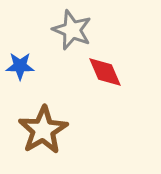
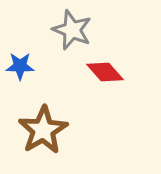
red diamond: rotated 18 degrees counterclockwise
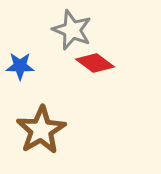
red diamond: moved 10 px left, 9 px up; rotated 12 degrees counterclockwise
brown star: moved 2 px left
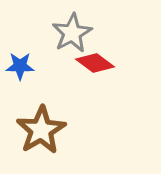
gray star: moved 3 px down; rotated 21 degrees clockwise
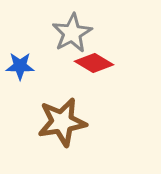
red diamond: moved 1 px left; rotated 6 degrees counterclockwise
brown star: moved 21 px right, 8 px up; rotated 21 degrees clockwise
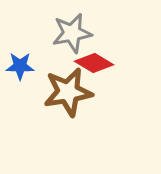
gray star: rotated 18 degrees clockwise
brown star: moved 6 px right, 30 px up
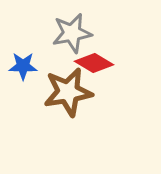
blue star: moved 3 px right
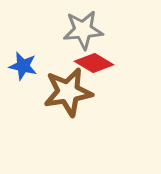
gray star: moved 11 px right, 3 px up; rotated 6 degrees clockwise
blue star: rotated 12 degrees clockwise
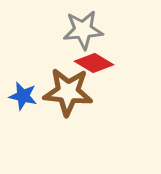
blue star: moved 30 px down
brown star: rotated 15 degrees clockwise
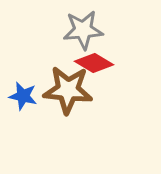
brown star: moved 2 px up
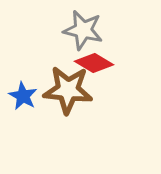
gray star: rotated 18 degrees clockwise
blue star: rotated 16 degrees clockwise
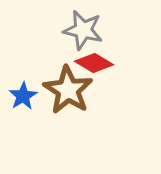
brown star: rotated 27 degrees clockwise
blue star: rotated 12 degrees clockwise
